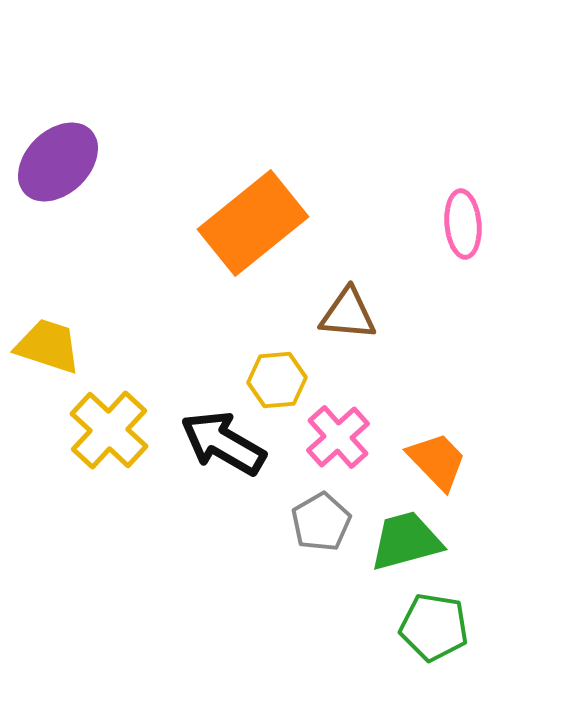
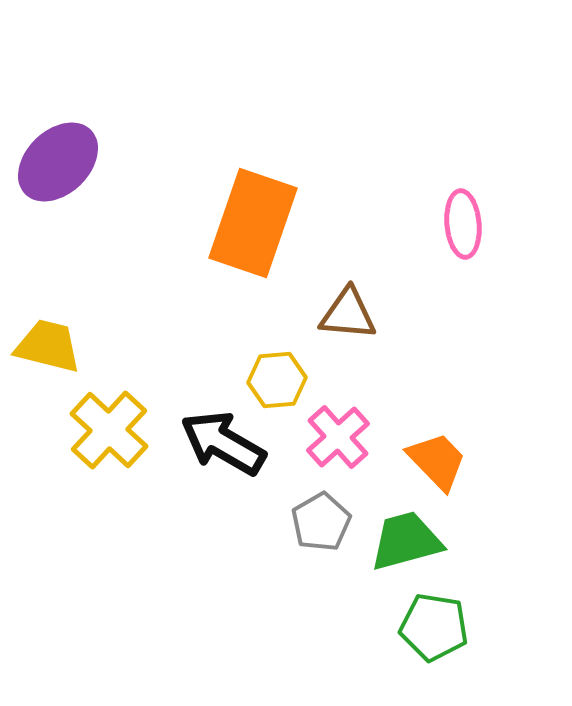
orange rectangle: rotated 32 degrees counterclockwise
yellow trapezoid: rotated 4 degrees counterclockwise
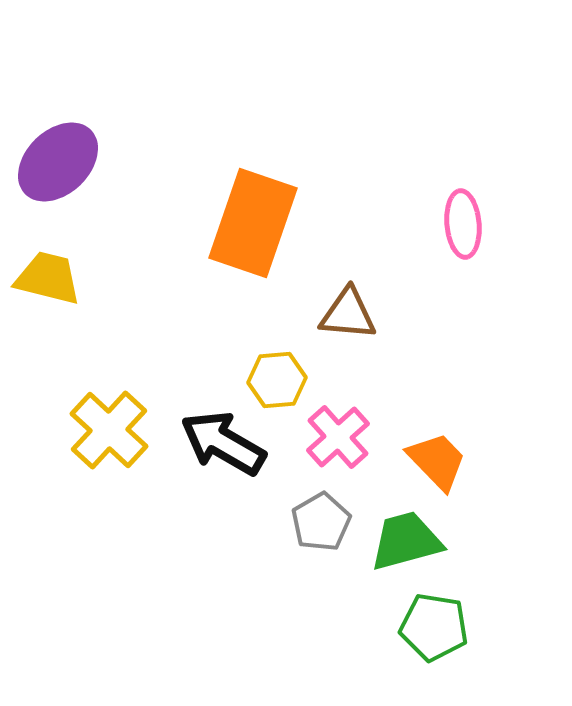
yellow trapezoid: moved 68 px up
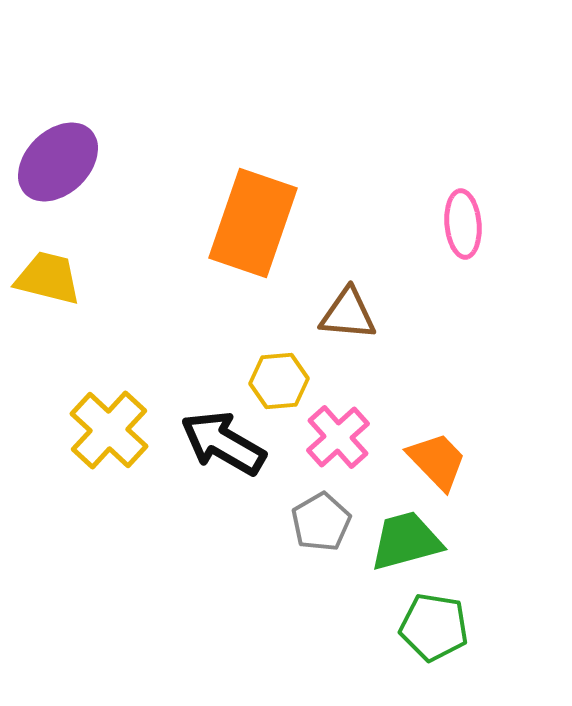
yellow hexagon: moved 2 px right, 1 px down
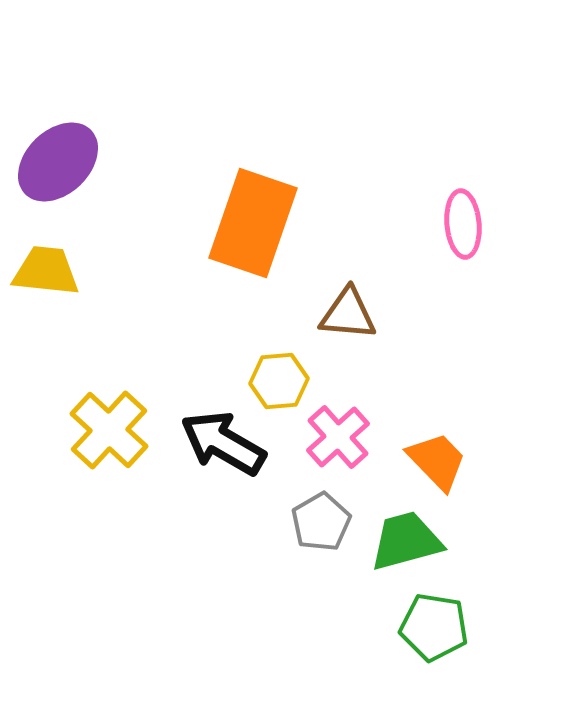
yellow trapezoid: moved 2 px left, 7 px up; rotated 8 degrees counterclockwise
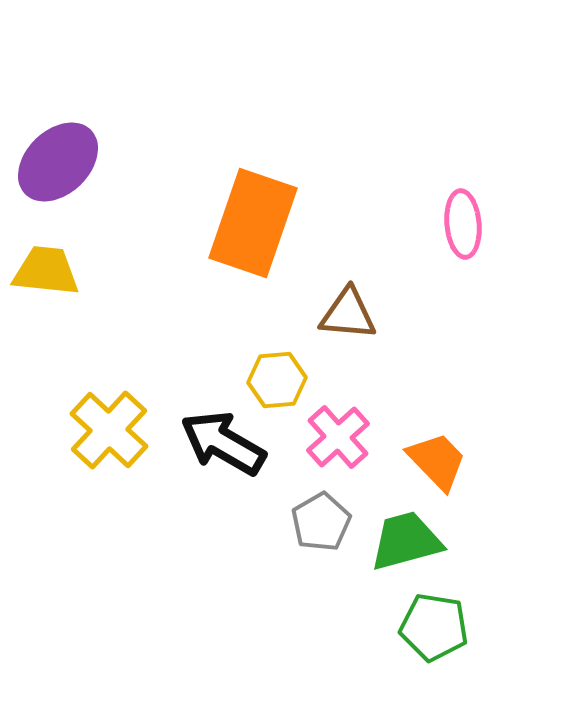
yellow hexagon: moved 2 px left, 1 px up
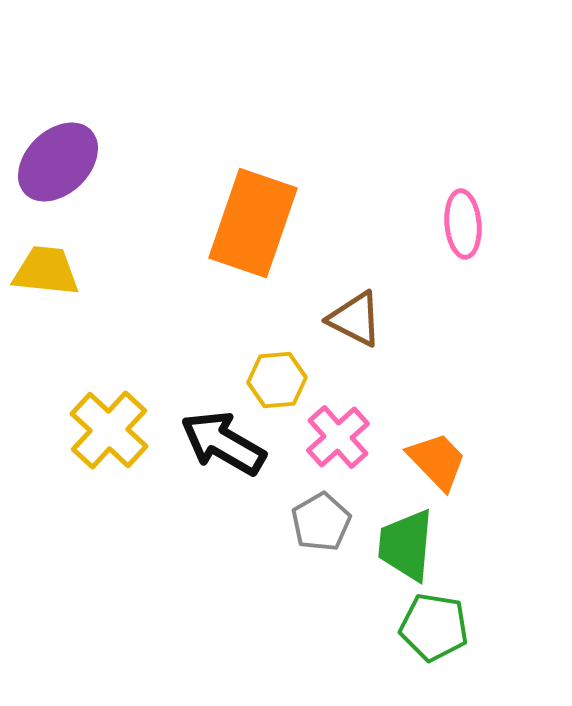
brown triangle: moved 7 px right, 5 px down; rotated 22 degrees clockwise
green trapezoid: moved 4 px down; rotated 70 degrees counterclockwise
